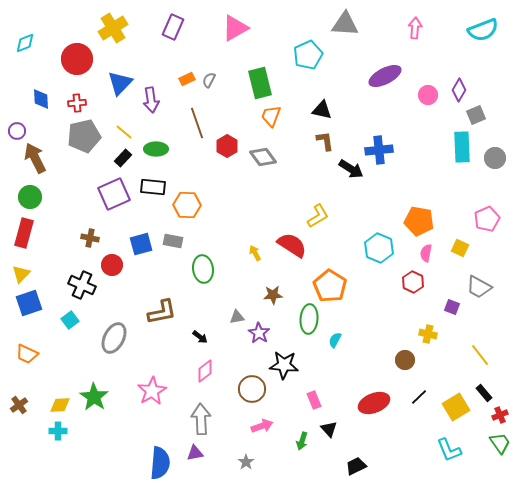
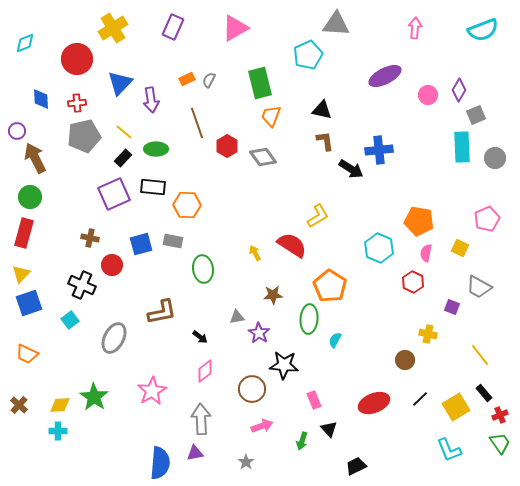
gray triangle at (345, 24): moved 9 px left
black line at (419, 397): moved 1 px right, 2 px down
brown cross at (19, 405): rotated 12 degrees counterclockwise
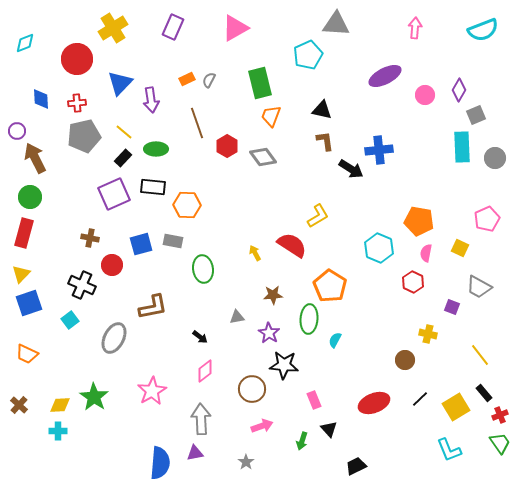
pink circle at (428, 95): moved 3 px left
brown L-shape at (162, 312): moved 9 px left, 5 px up
purple star at (259, 333): moved 10 px right
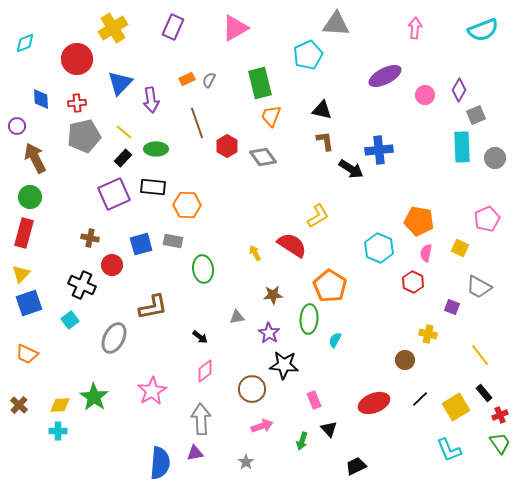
purple circle at (17, 131): moved 5 px up
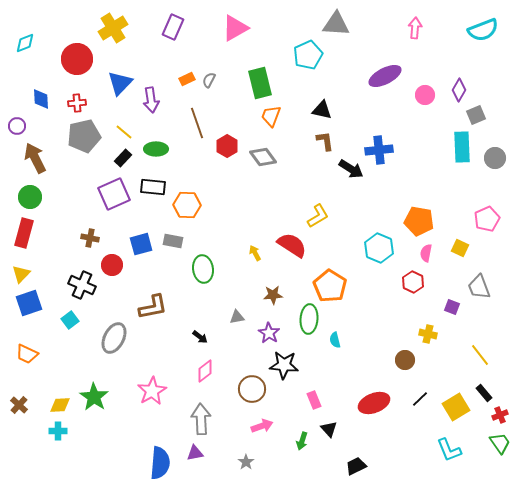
gray trapezoid at (479, 287): rotated 40 degrees clockwise
cyan semicircle at (335, 340): rotated 42 degrees counterclockwise
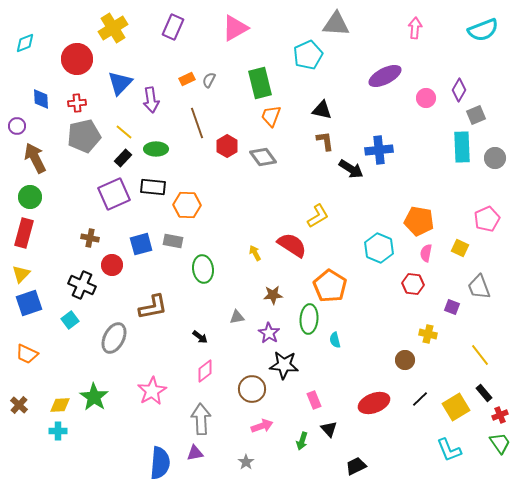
pink circle at (425, 95): moved 1 px right, 3 px down
red hexagon at (413, 282): moved 2 px down; rotated 20 degrees counterclockwise
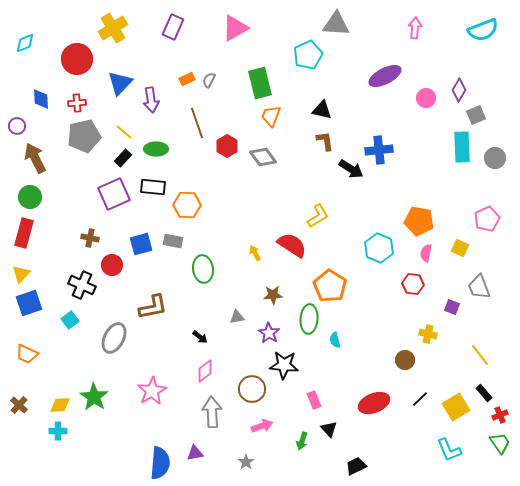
gray arrow at (201, 419): moved 11 px right, 7 px up
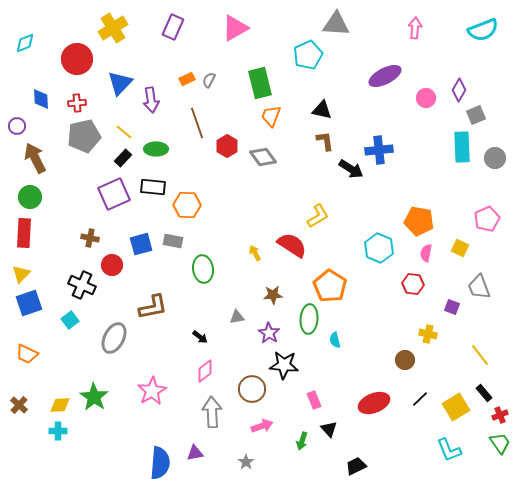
red rectangle at (24, 233): rotated 12 degrees counterclockwise
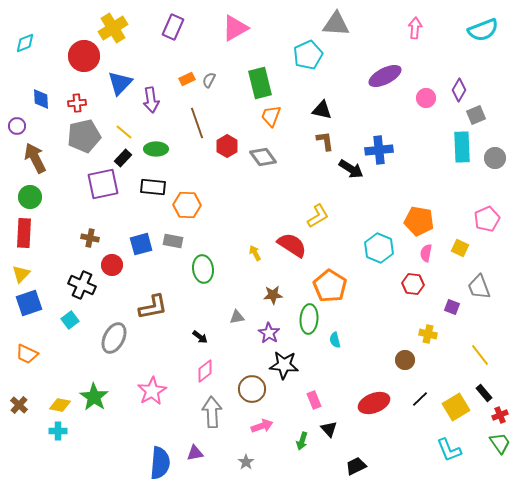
red circle at (77, 59): moved 7 px right, 3 px up
purple square at (114, 194): moved 11 px left, 10 px up; rotated 12 degrees clockwise
yellow diamond at (60, 405): rotated 15 degrees clockwise
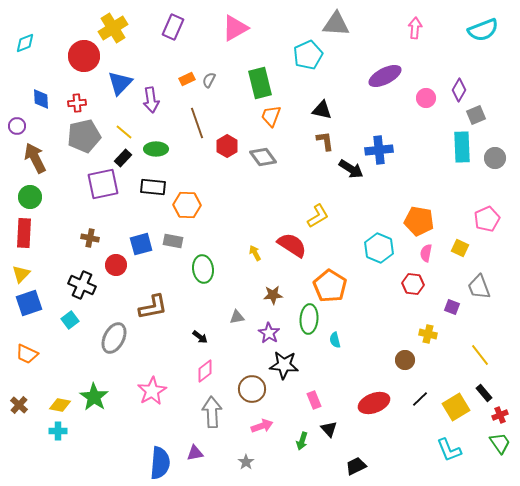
red circle at (112, 265): moved 4 px right
